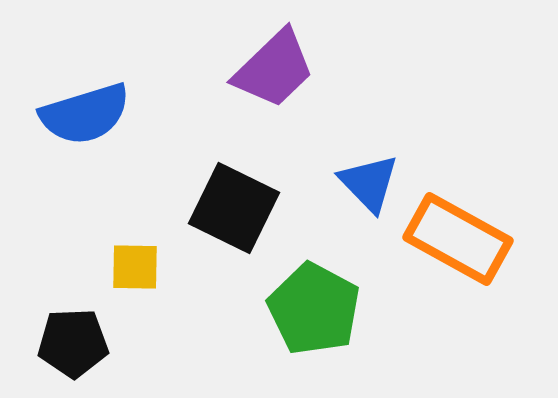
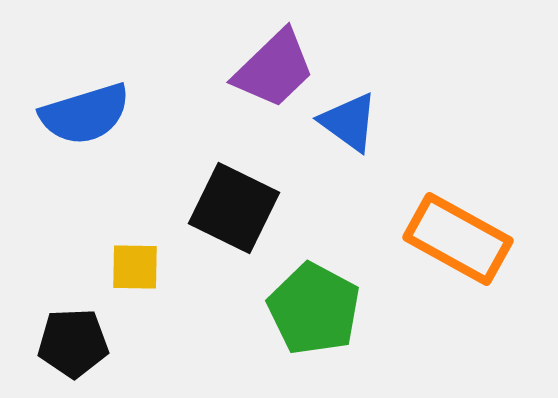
blue triangle: moved 20 px left, 61 px up; rotated 10 degrees counterclockwise
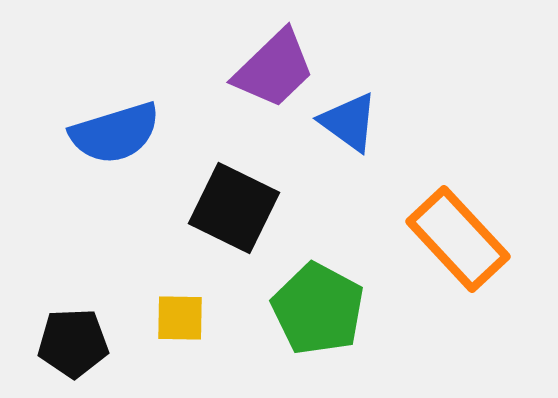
blue semicircle: moved 30 px right, 19 px down
orange rectangle: rotated 18 degrees clockwise
yellow square: moved 45 px right, 51 px down
green pentagon: moved 4 px right
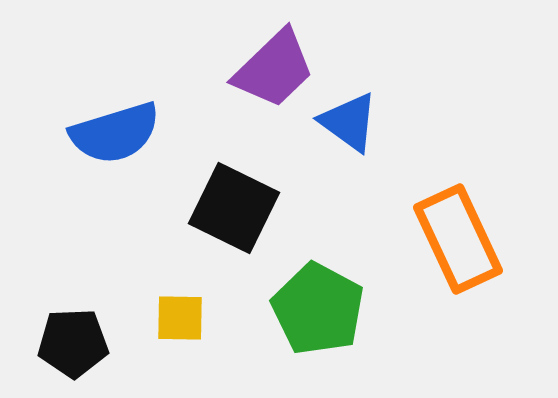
orange rectangle: rotated 18 degrees clockwise
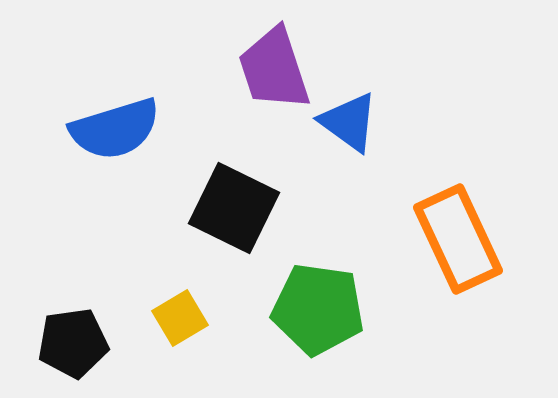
purple trapezoid: rotated 116 degrees clockwise
blue semicircle: moved 4 px up
green pentagon: rotated 20 degrees counterclockwise
yellow square: rotated 32 degrees counterclockwise
black pentagon: rotated 6 degrees counterclockwise
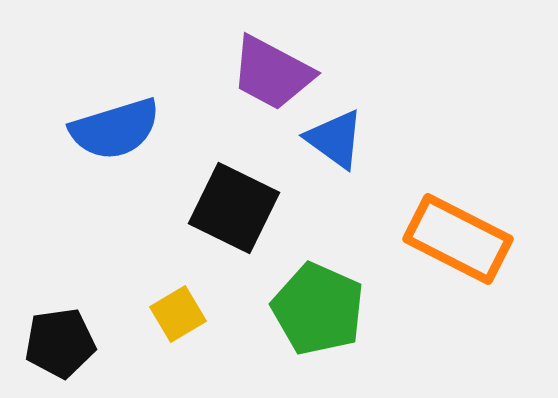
purple trapezoid: moved 2 px left, 4 px down; rotated 44 degrees counterclockwise
blue triangle: moved 14 px left, 17 px down
orange rectangle: rotated 38 degrees counterclockwise
green pentagon: rotated 16 degrees clockwise
yellow square: moved 2 px left, 4 px up
black pentagon: moved 13 px left
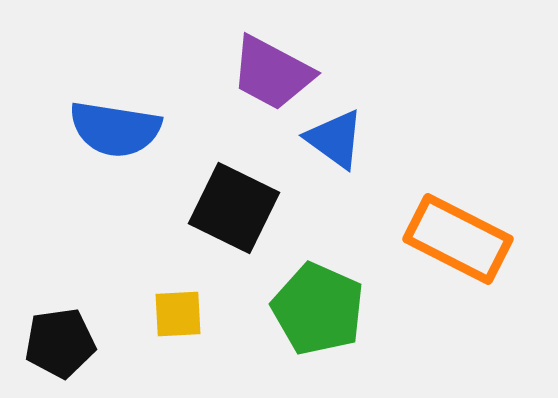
blue semicircle: rotated 26 degrees clockwise
yellow square: rotated 28 degrees clockwise
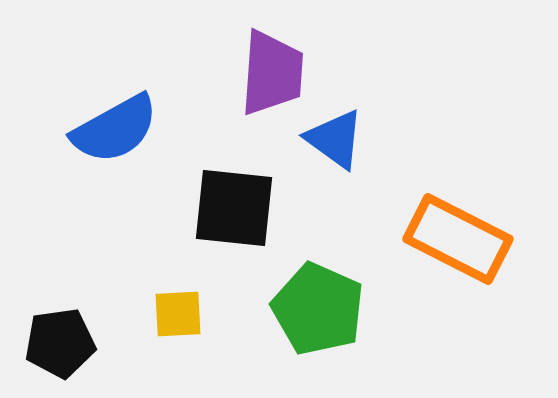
purple trapezoid: rotated 114 degrees counterclockwise
blue semicircle: rotated 38 degrees counterclockwise
black square: rotated 20 degrees counterclockwise
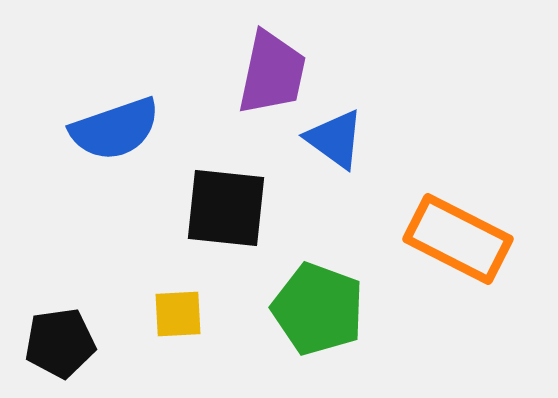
purple trapezoid: rotated 8 degrees clockwise
blue semicircle: rotated 10 degrees clockwise
black square: moved 8 px left
green pentagon: rotated 4 degrees counterclockwise
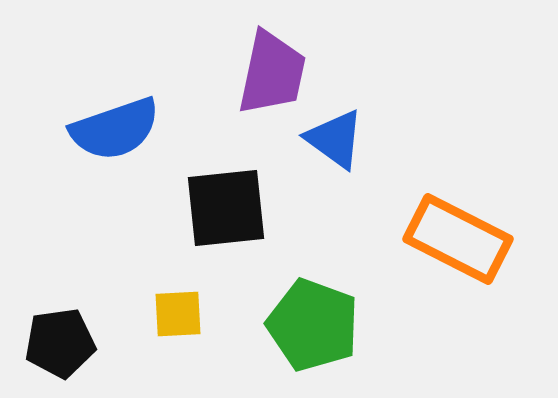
black square: rotated 12 degrees counterclockwise
green pentagon: moved 5 px left, 16 px down
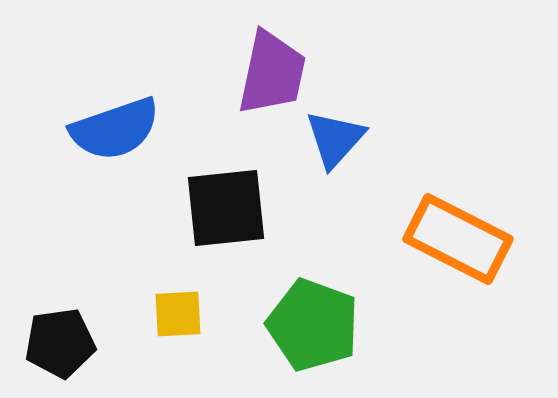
blue triangle: rotated 36 degrees clockwise
